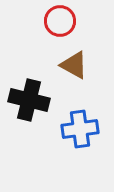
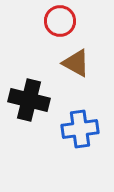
brown triangle: moved 2 px right, 2 px up
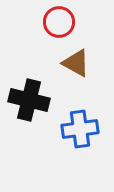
red circle: moved 1 px left, 1 px down
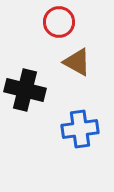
brown triangle: moved 1 px right, 1 px up
black cross: moved 4 px left, 10 px up
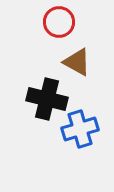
black cross: moved 22 px right, 9 px down
blue cross: rotated 9 degrees counterclockwise
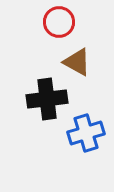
black cross: rotated 21 degrees counterclockwise
blue cross: moved 6 px right, 4 px down
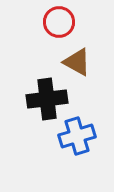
blue cross: moved 9 px left, 3 px down
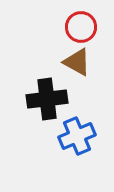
red circle: moved 22 px right, 5 px down
blue cross: rotated 6 degrees counterclockwise
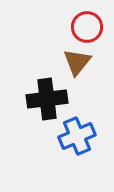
red circle: moved 6 px right
brown triangle: rotated 40 degrees clockwise
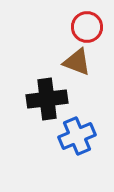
brown triangle: rotated 48 degrees counterclockwise
